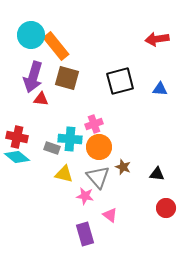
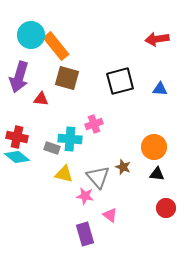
purple arrow: moved 14 px left
orange circle: moved 55 px right
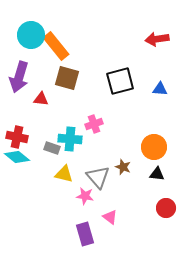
pink triangle: moved 2 px down
